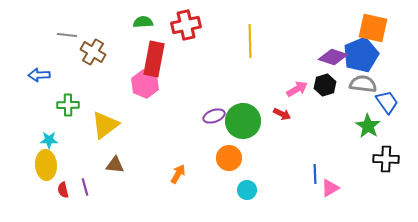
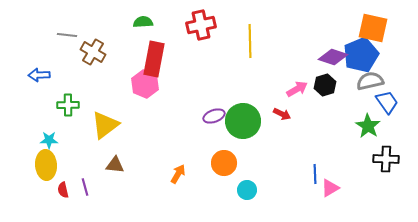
red cross: moved 15 px right
gray semicircle: moved 7 px right, 3 px up; rotated 20 degrees counterclockwise
orange circle: moved 5 px left, 5 px down
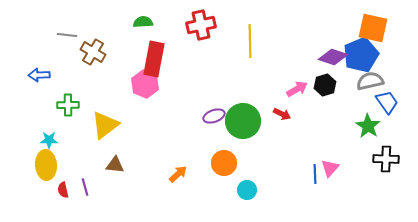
orange arrow: rotated 18 degrees clockwise
pink triangle: moved 20 px up; rotated 18 degrees counterclockwise
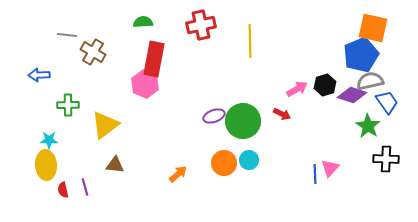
purple diamond: moved 19 px right, 38 px down
cyan circle: moved 2 px right, 30 px up
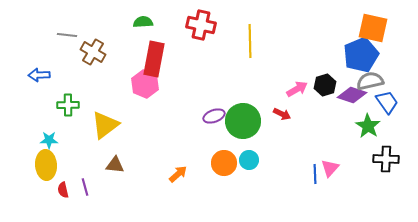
red cross: rotated 24 degrees clockwise
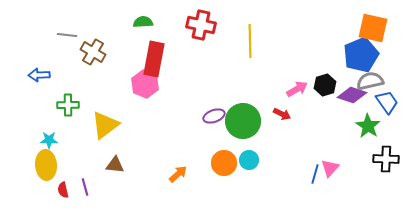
blue line: rotated 18 degrees clockwise
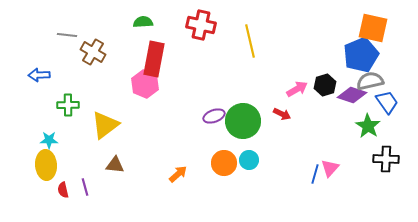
yellow line: rotated 12 degrees counterclockwise
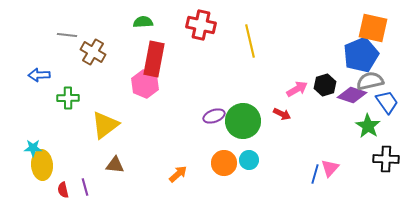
green cross: moved 7 px up
cyan star: moved 16 px left, 8 px down
yellow ellipse: moved 4 px left
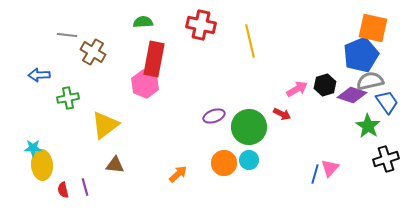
green cross: rotated 10 degrees counterclockwise
green circle: moved 6 px right, 6 px down
black cross: rotated 20 degrees counterclockwise
